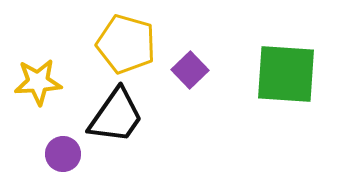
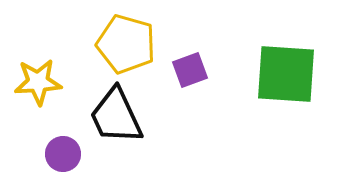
purple square: rotated 24 degrees clockwise
black trapezoid: rotated 120 degrees clockwise
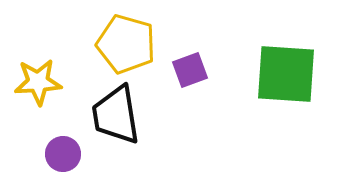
black trapezoid: moved 1 px up; rotated 16 degrees clockwise
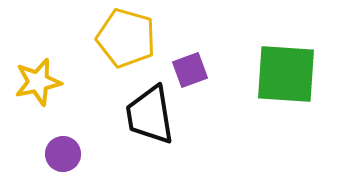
yellow pentagon: moved 6 px up
yellow star: rotated 9 degrees counterclockwise
black trapezoid: moved 34 px right
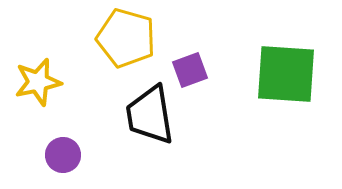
purple circle: moved 1 px down
